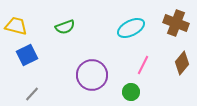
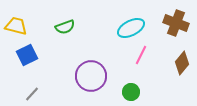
pink line: moved 2 px left, 10 px up
purple circle: moved 1 px left, 1 px down
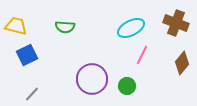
green semicircle: rotated 24 degrees clockwise
pink line: moved 1 px right
purple circle: moved 1 px right, 3 px down
green circle: moved 4 px left, 6 px up
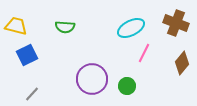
pink line: moved 2 px right, 2 px up
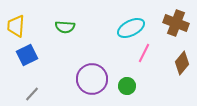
yellow trapezoid: rotated 100 degrees counterclockwise
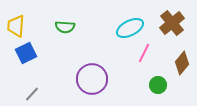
brown cross: moved 4 px left; rotated 30 degrees clockwise
cyan ellipse: moved 1 px left
blue square: moved 1 px left, 2 px up
green circle: moved 31 px right, 1 px up
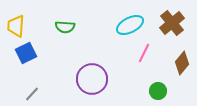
cyan ellipse: moved 3 px up
green circle: moved 6 px down
